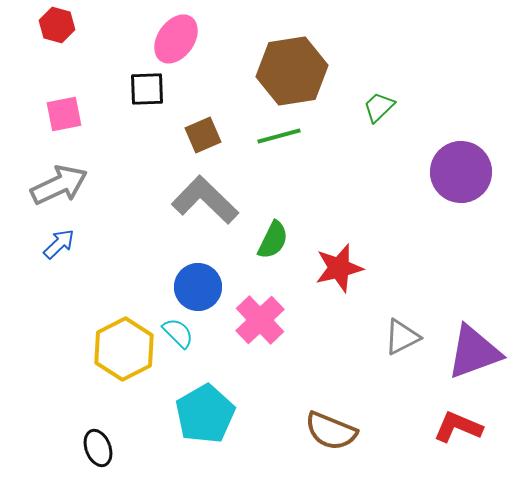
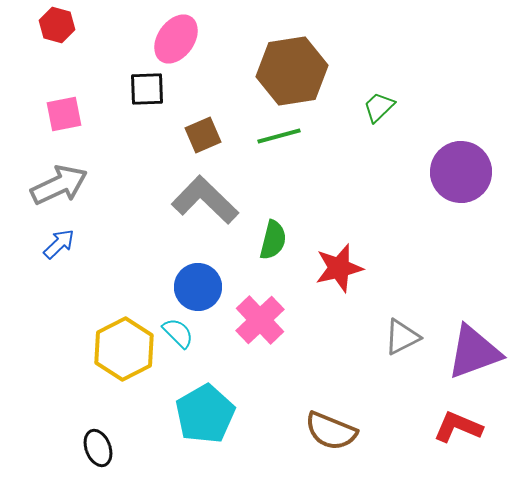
green semicircle: rotated 12 degrees counterclockwise
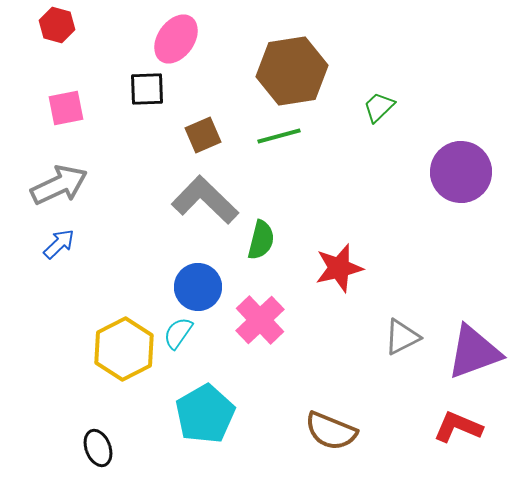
pink square: moved 2 px right, 6 px up
green semicircle: moved 12 px left
cyan semicircle: rotated 100 degrees counterclockwise
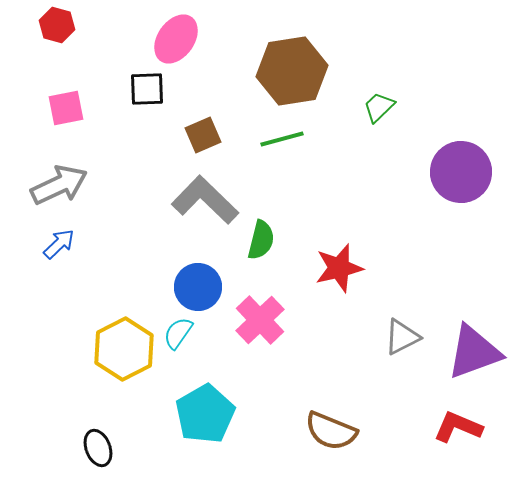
green line: moved 3 px right, 3 px down
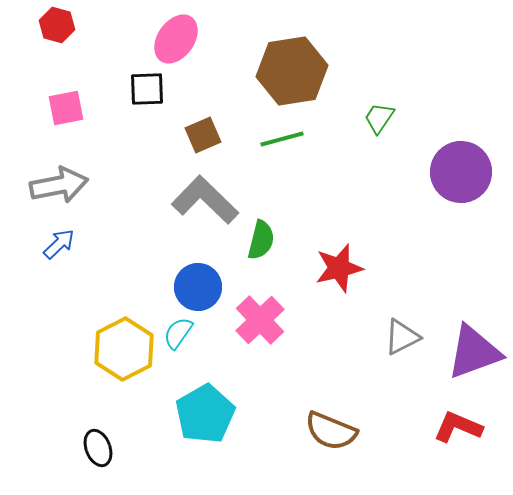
green trapezoid: moved 11 px down; rotated 12 degrees counterclockwise
gray arrow: rotated 14 degrees clockwise
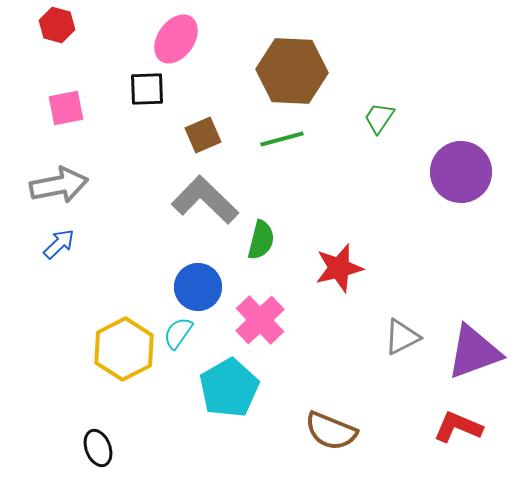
brown hexagon: rotated 12 degrees clockwise
cyan pentagon: moved 24 px right, 26 px up
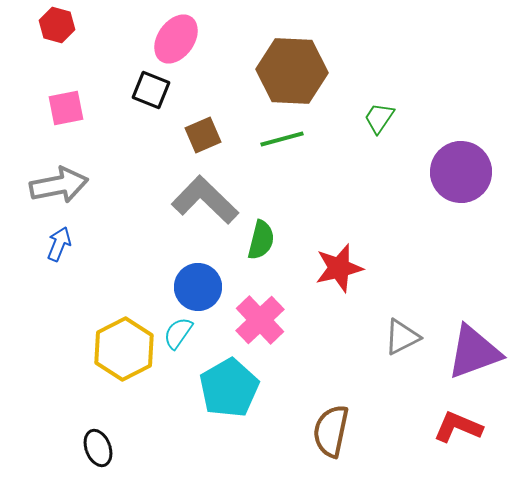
black square: moved 4 px right, 1 px down; rotated 24 degrees clockwise
blue arrow: rotated 24 degrees counterclockwise
brown semicircle: rotated 80 degrees clockwise
